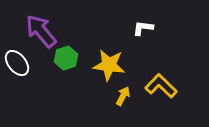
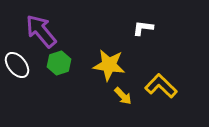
green hexagon: moved 7 px left, 5 px down
white ellipse: moved 2 px down
yellow arrow: rotated 108 degrees clockwise
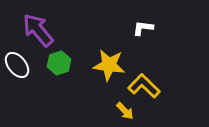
purple arrow: moved 3 px left, 1 px up
yellow L-shape: moved 17 px left
yellow arrow: moved 2 px right, 15 px down
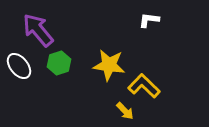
white L-shape: moved 6 px right, 8 px up
white ellipse: moved 2 px right, 1 px down
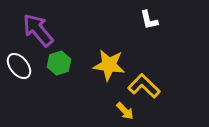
white L-shape: rotated 110 degrees counterclockwise
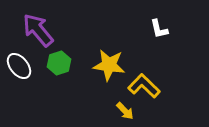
white L-shape: moved 10 px right, 9 px down
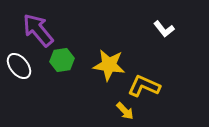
white L-shape: moved 5 px right; rotated 25 degrees counterclockwise
green hexagon: moved 3 px right, 3 px up; rotated 10 degrees clockwise
yellow L-shape: rotated 20 degrees counterclockwise
